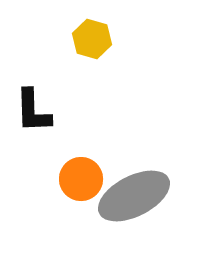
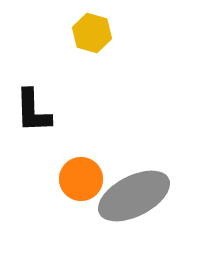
yellow hexagon: moved 6 px up
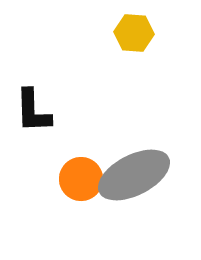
yellow hexagon: moved 42 px right; rotated 12 degrees counterclockwise
gray ellipse: moved 21 px up
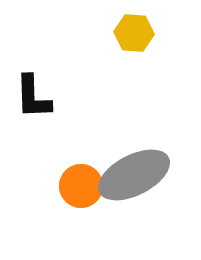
black L-shape: moved 14 px up
orange circle: moved 7 px down
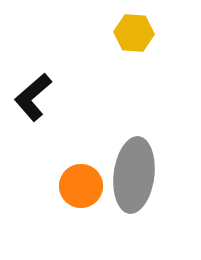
black L-shape: rotated 51 degrees clockwise
gray ellipse: rotated 56 degrees counterclockwise
